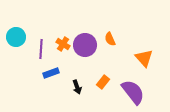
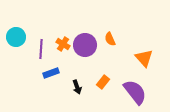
purple semicircle: moved 2 px right
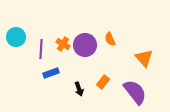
black arrow: moved 2 px right, 2 px down
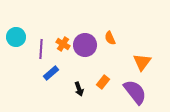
orange semicircle: moved 1 px up
orange triangle: moved 2 px left, 4 px down; rotated 18 degrees clockwise
blue rectangle: rotated 21 degrees counterclockwise
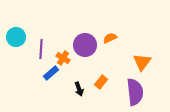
orange semicircle: rotated 88 degrees clockwise
orange cross: moved 14 px down
orange rectangle: moved 2 px left
purple semicircle: rotated 32 degrees clockwise
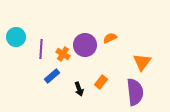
orange cross: moved 4 px up
blue rectangle: moved 1 px right, 3 px down
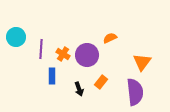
purple circle: moved 2 px right, 10 px down
blue rectangle: rotated 49 degrees counterclockwise
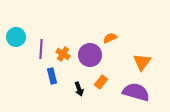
purple circle: moved 3 px right
blue rectangle: rotated 14 degrees counterclockwise
purple semicircle: moved 1 px right; rotated 68 degrees counterclockwise
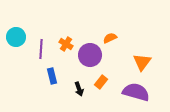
orange cross: moved 3 px right, 10 px up
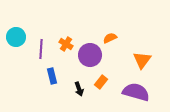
orange triangle: moved 2 px up
